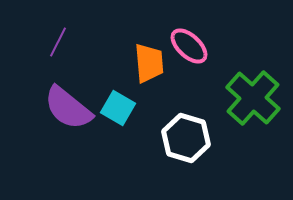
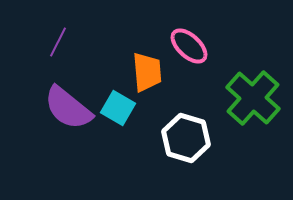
orange trapezoid: moved 2 px left, 9 px down
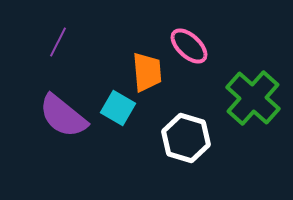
purple semicircle: moved 5 px left, 8 px down
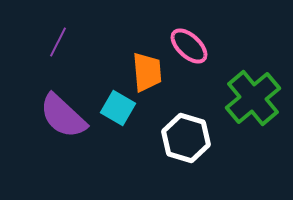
green cross: rotated 8 degrees clockwise
purple semicircle: rotated 4 degrees clockwise
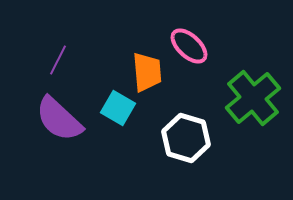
purple line: moved 18 px down
purple semicircle: moved 4 px left, 3 px down
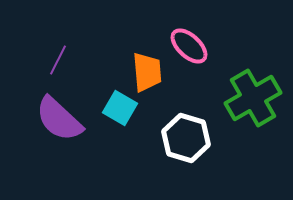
green cross: rotated 10 degrees clockwise
cyan square: moved 2 px right
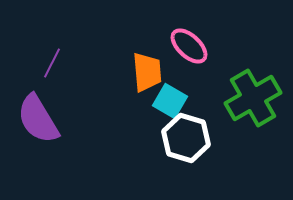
purple line: moved 6 px left, 3 px down
cyan square: moved 50 px right, 7 px up
purple semicircle: moved 21 px left; rotated 16 degrees clockwise
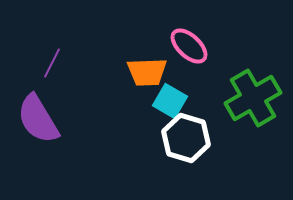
orange trapezoid: rotated 93 degrees clockwise
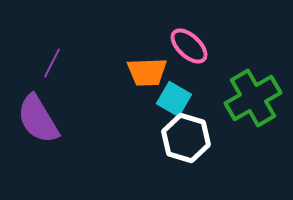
cyan square: moved 4 px right, 2 px up
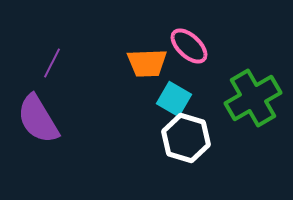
orange trapezoid: moved 9 px up
